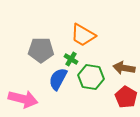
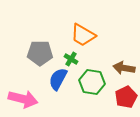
gray pentagon: moved 1 px left, 3 px down
green hexagon: moved 1 px right, 5 px down
red pentagon: rotated 15 degrees clockwise
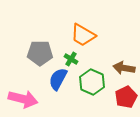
green hexagon: rotated 15 degrees clockwise
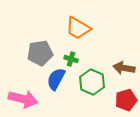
orange trapezoid: moved 5 px left, 7 px up
gray pentagon: rotated 10 degrees counterclockwise
green cross: rotated 16 degrees counterclockwise
blue semicircle: moved 2 px left
red pentagon: moved 3 px down; rotated 10 degrees clockwise
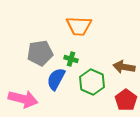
orange trapezoid: moved 1 px right, 2 px up; rotated 28 degrees counterclockwise
brown arrow: moved 1 px up
red pentagon: rotated 20 degrees counterclockwise
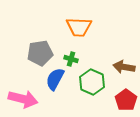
orange trapezoid: moved 1 px down
blue semicircle: moved 1 px left
